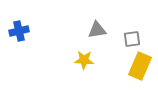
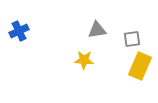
blue cross: rotated 12 degrees counterclockwise
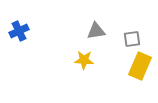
gray triangle: moved 1 px left, 1 px down
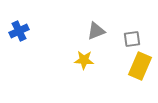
gray triangle: rotated 12 degrees counterclockwise
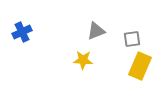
blue cross: moved 3 px right, 1 px down
yellow star: moved 1 px left
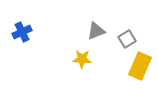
gray square: moved 5 px left; rotated 24 degrees counterclockwise
yellow star: moved 1 px left, 1 px up
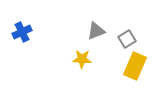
yellow rectangle: moved 5 px left
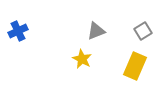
blue cross: moved 4 px left, 1 px up
gray square: moved 16 px right, 8 px up
yellow star: rotated 24 degrees clockwise
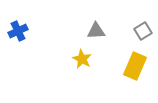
gray triangle: rotated 18 degrees clockwise
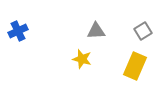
yellow star: rotated 12 degrees counterclockwise
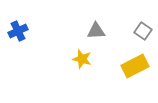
gray square: rotated 24 degrees counterclockwise
yellow rectangle: rotated 40 degrees clockwise
